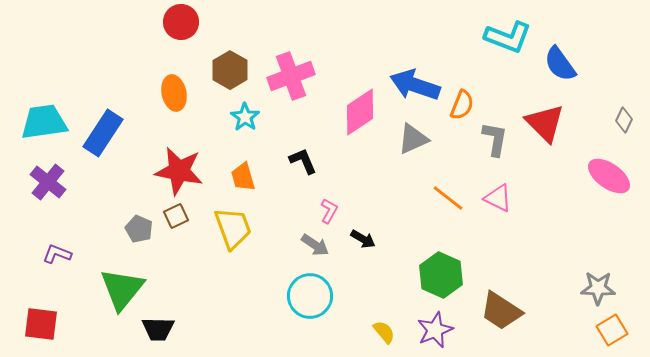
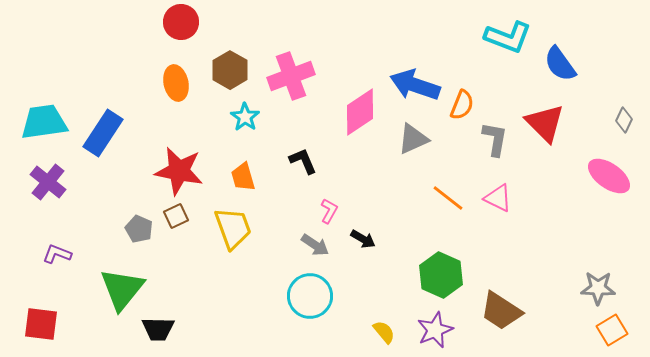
orange ellipse: moved 2 px right, 10 px up
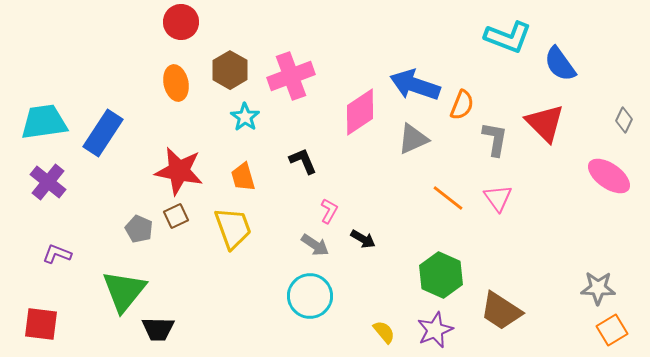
pink triangle: rotated 28 degrees clockwise
green triangle: moved 2 px right, 2 px down
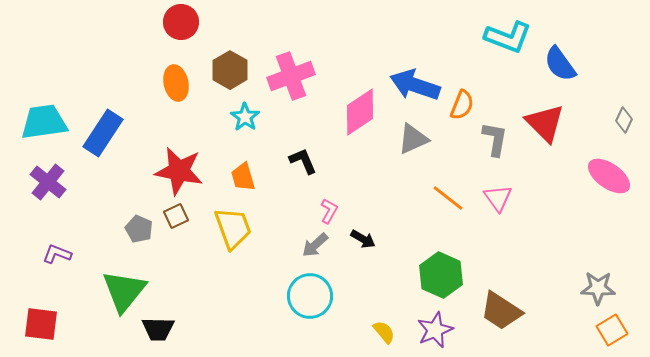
gray arrow: rotated 104 degrees clockwise
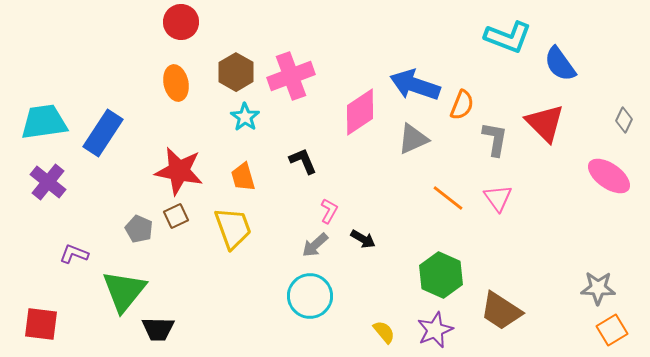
brown hexagon: moved 6 px right, 2 px down
purple L-shape: moved 17 px right
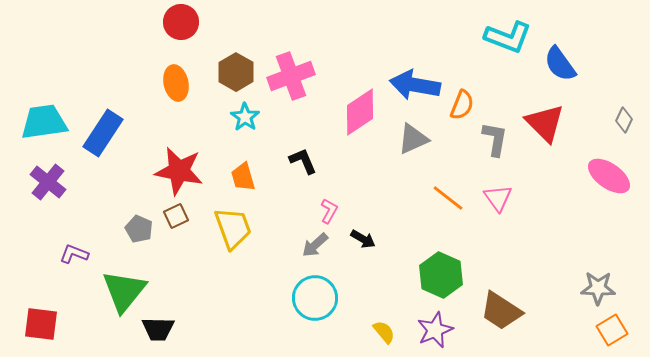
blue arrow: rotated 9 degrees counterclockwise
cyan circle: moved 5 px right, 2 px down
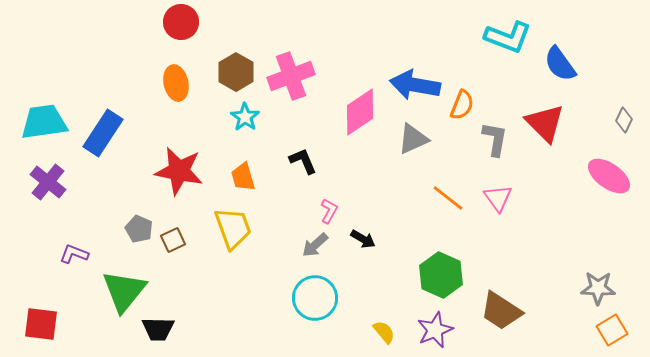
brown square: moved 3 px left, 24 px down
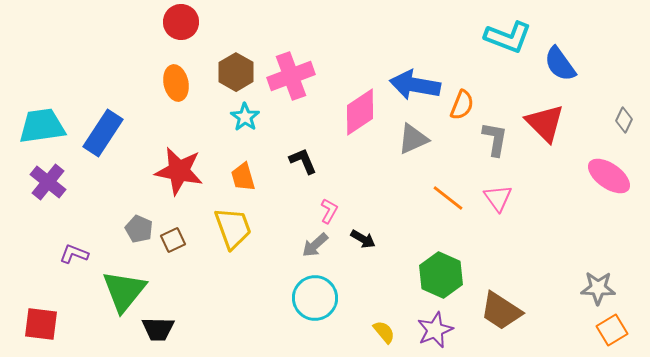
cyan trapezoid: moved 2 px left, 4 px down
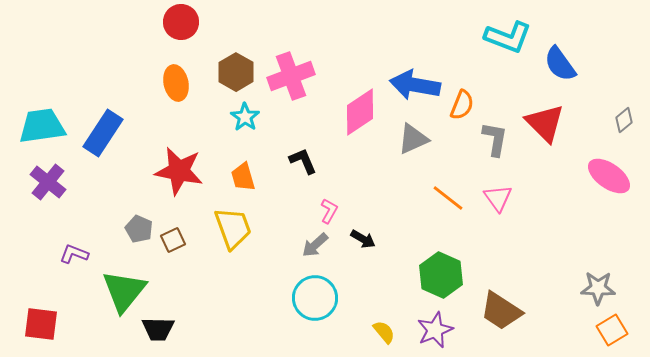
gray diamond: rotated 25 degrees clockwise
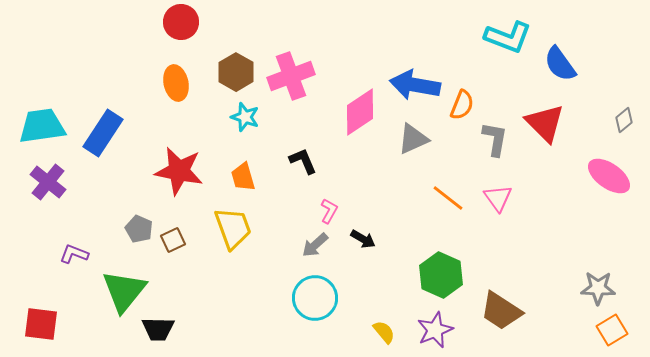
cyan star: rotated 16 degrees counterclockwise
